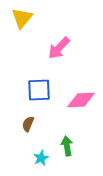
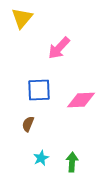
green arrow: moved 5 px right, 16 px down; rotated 12 degrees clockwise
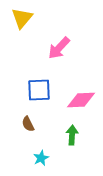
brown semicircle: rotated 49 degrees counterclockwise
green arrow: moved 27 px up
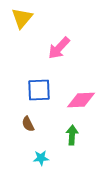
cyan star: rotated 21 degrees clockwise
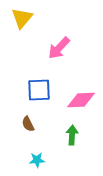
cyan star: moved 4 px left, 2 px down
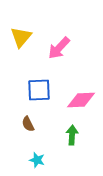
yellow triangle: moved 1 px left, 19 px down
cyan star: rotated 21 degrees clockwise
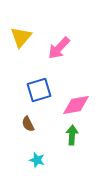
blue square: rotated 15 degrees counterclockwise
pink diamond: moved 5 px left, 5 px down; rotated 8 degrees counterclockwise
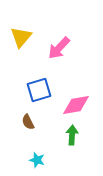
brown semicircle: moved 2 px up
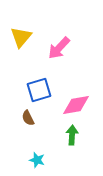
brown semicircle: moved 4 px up
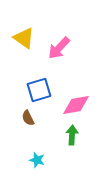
yellow triangle: moved 3 px right, 1 px down; rotated 35 degrees counterclockwise
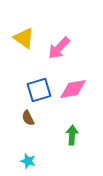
pink diamond: moved 3 px left, 16 px up
cyan star: moved 9 px left, 1 px down
